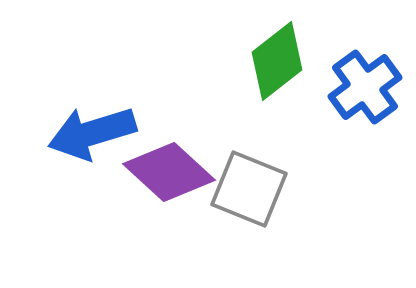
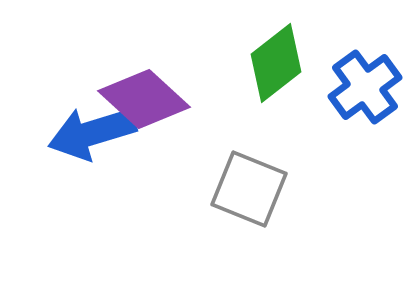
green diamond: moved 1 px left, 2 px down
purple diamond: moved 25 px left, 73 px up
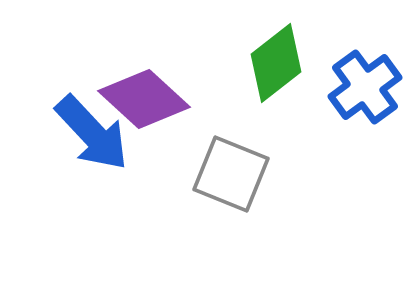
blue arrow: rotated 116 degrees counterclockwise
gray square: moved 18 px left, 15 px up
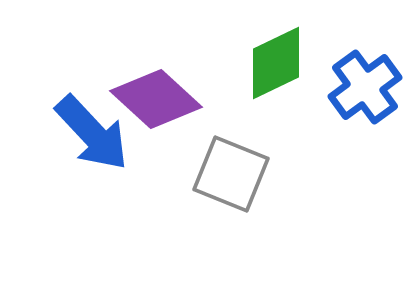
green diamond: rotated 12 degrees clockwise
purple diamond: moved 12 px right
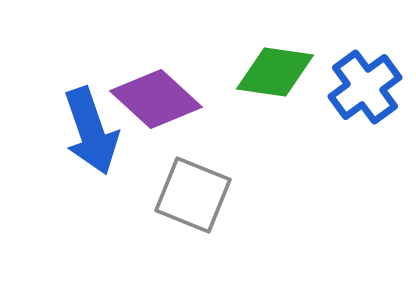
green diamond: moved 1 px left, 9 px down; rotated 34 degrees clockwise
blue arrow: moved 1 px left, 2 px up; rotated 24 degrees clockwise
gray square: moved 38 px left, 21 px down
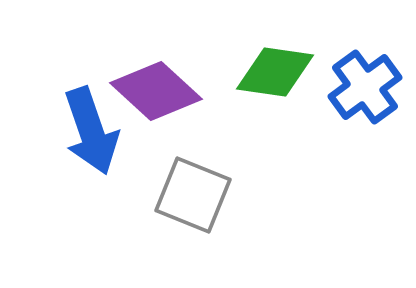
purple diamond: moved 8 px up
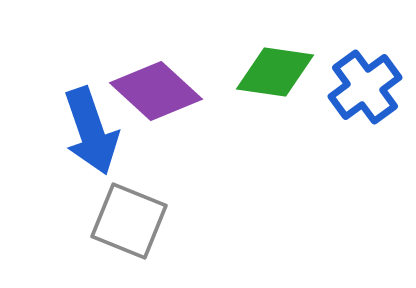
gray square: moved 64 px left, 26 px down
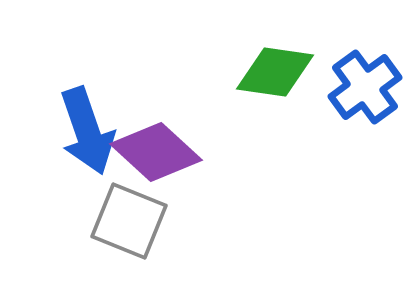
purple diamond: moved 61 px down
blue arrow: moved 4 px left
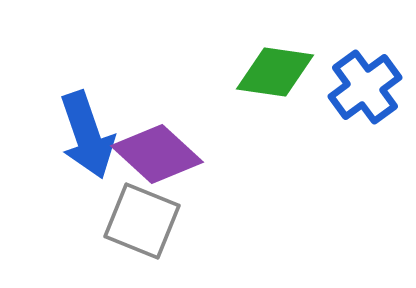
blue arrow: moved 4 px down
purple diamond: moved 1 px right, 2 px down
gray square: moved 13 px right
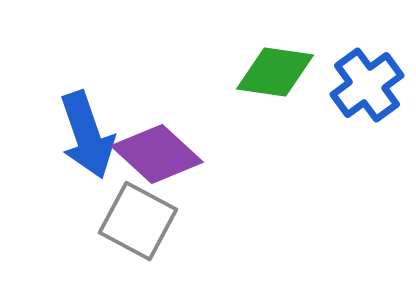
blue cross: moved 2 px right, 2 px up
gray square: moved 4 px left; rotated 6 degrees clockwise
